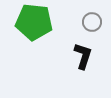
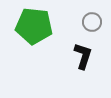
green pentagon: moved 4 px down
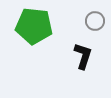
gray circle: moved 3 px right, 1 px up
